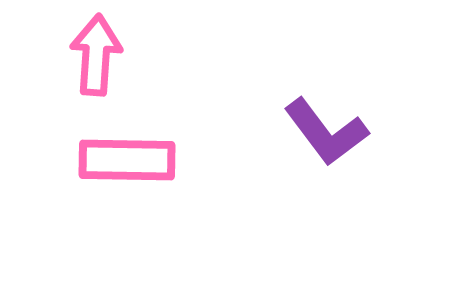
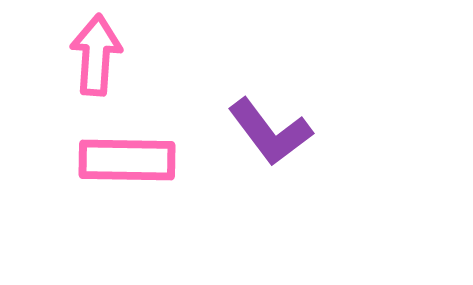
purple L-shape: moved 56 px left
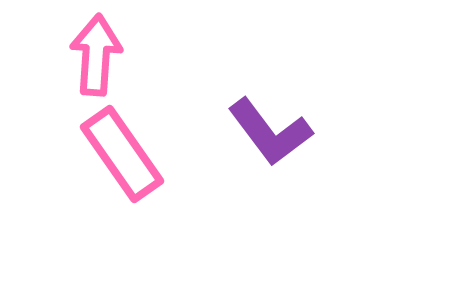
pink rectangle: moved 5 px left, 6 px up; rotated 54 degrees clockwise
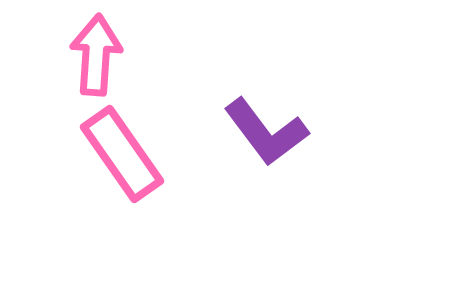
purple L-shape: moved 4 px left
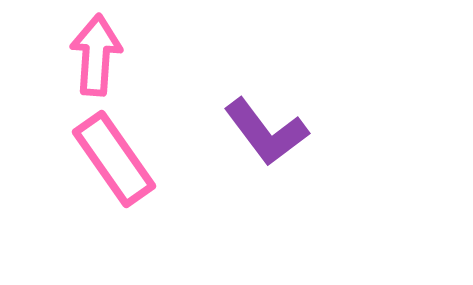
pink rectangle: moved 8 px left, 5 px down
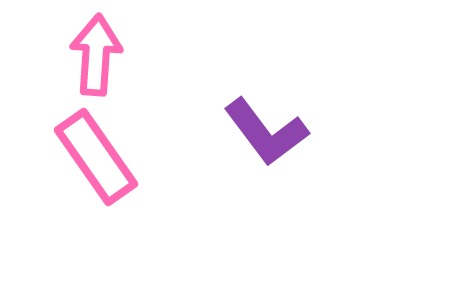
pink rectangle: moved 18 px left, 2 px up
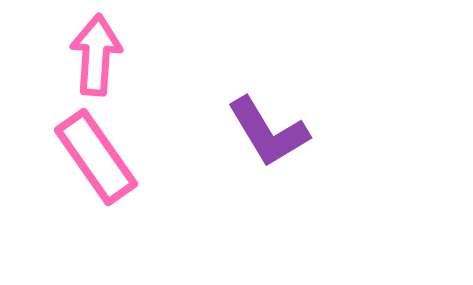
purple L-shape: moved 2 px right; rotated 6 degrees clockwise
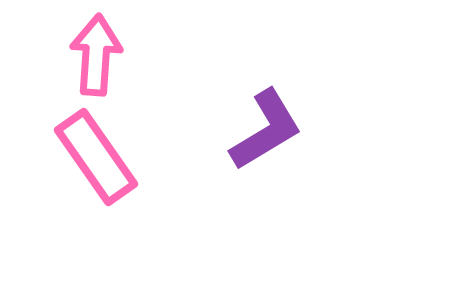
purple L-shape: moved 2 px left, 2 px up; rotated 90 degrees counterclockwise
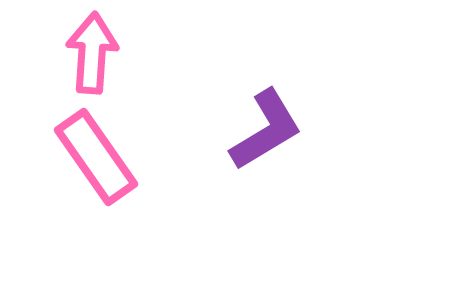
pink arrow: moved 4 px left, 2 px up
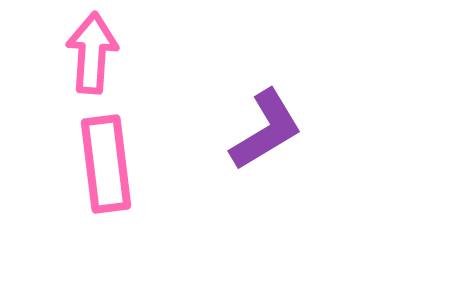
pink rectangle: moved 10 px right, 7 px down; rotated 28 degrees clockwise
